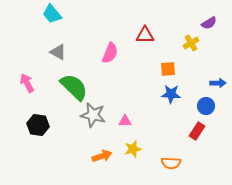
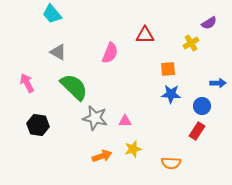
blue circle: moved 4 px left
gray star: moved 2 px right, 3 px down
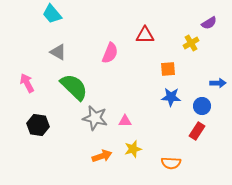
blue star: moved 3 px down
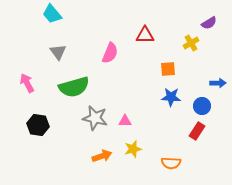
gray triangle: rotated 24 degrees clockwise
green semicircle: rotated 120 degrees clockwise
